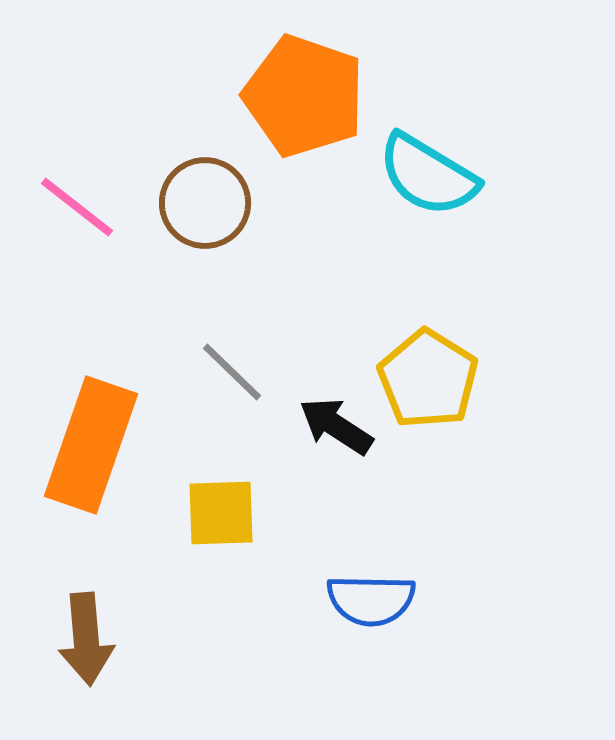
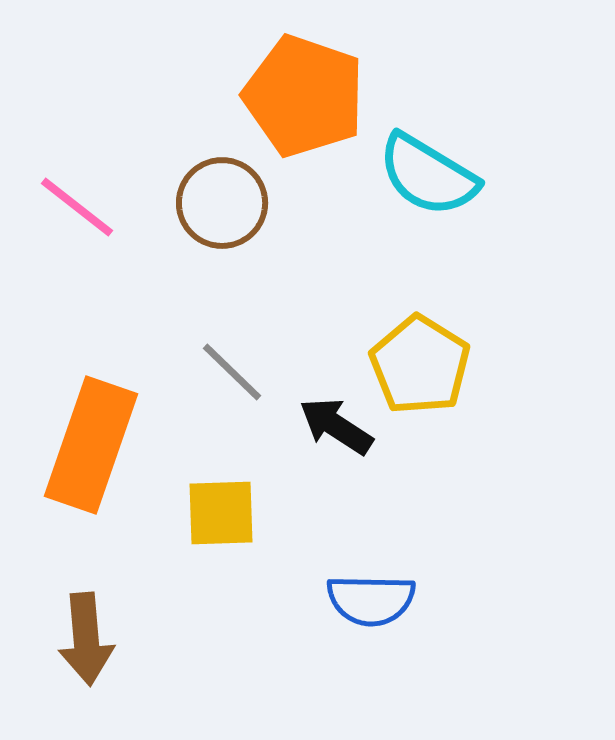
brown circle: moved 17 px right
yellow pentagon: moved 8 px left, 14 px up
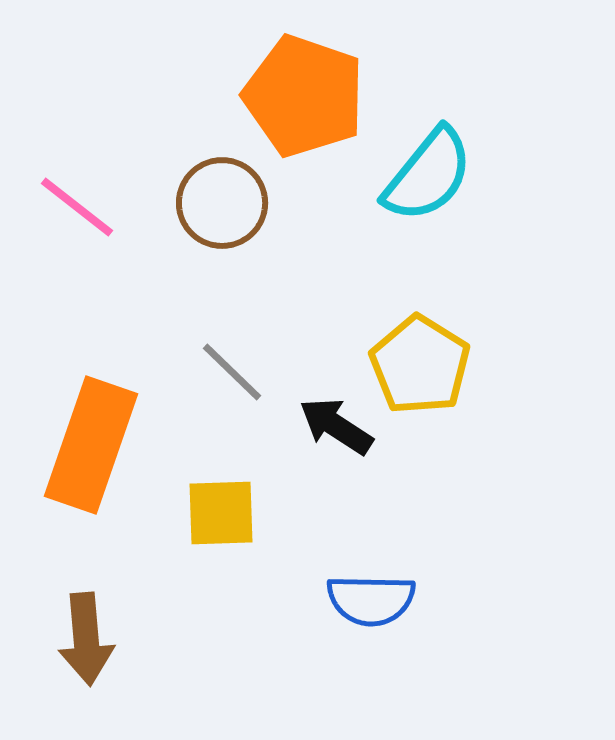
cyan semicircle: rotated 82 degrees counterclockwise
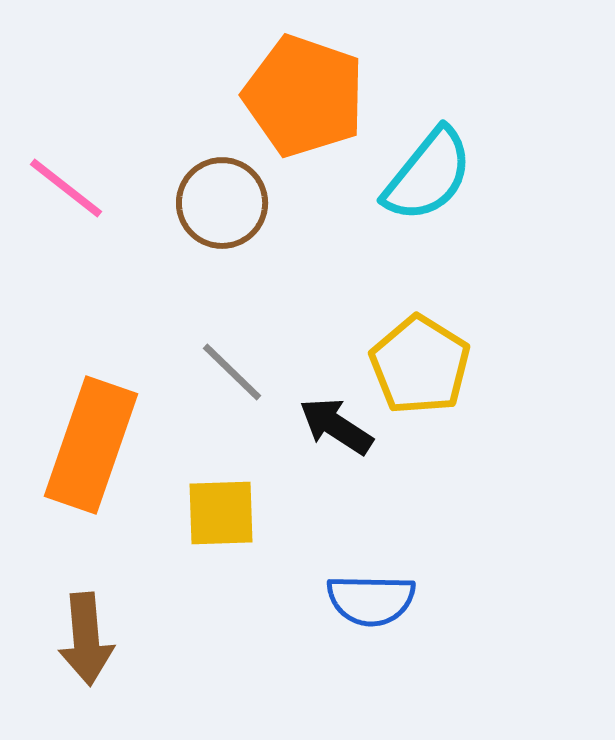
pink line: moved 11 px left, 19 px up
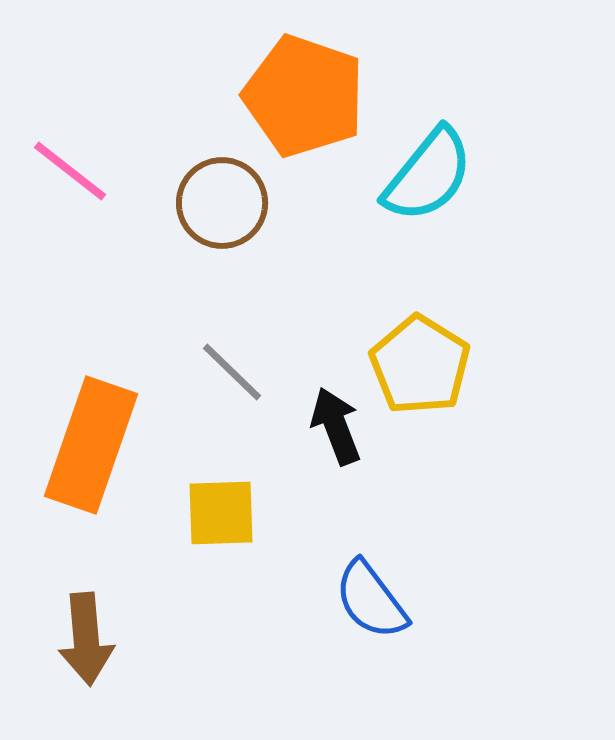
pink line: moved 4 px right, 17 px up
black arrow: rotated 36 degrees clockwise
blue semicircle: rotated 52 degrees clockwise
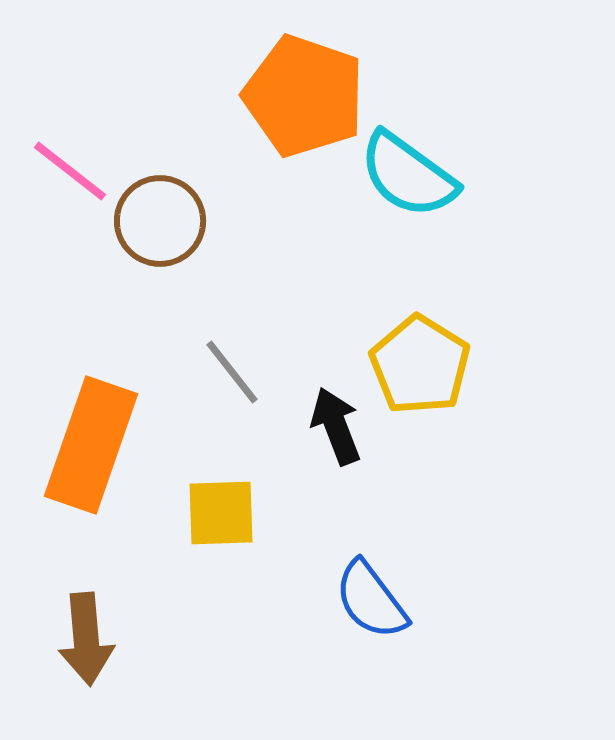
cyan semicircle: moved 20 px left; rotated 87 degrees clockwise
brown circle: moved 62 px left, 18 px down
gray line: rotated 8 degrees clockwise
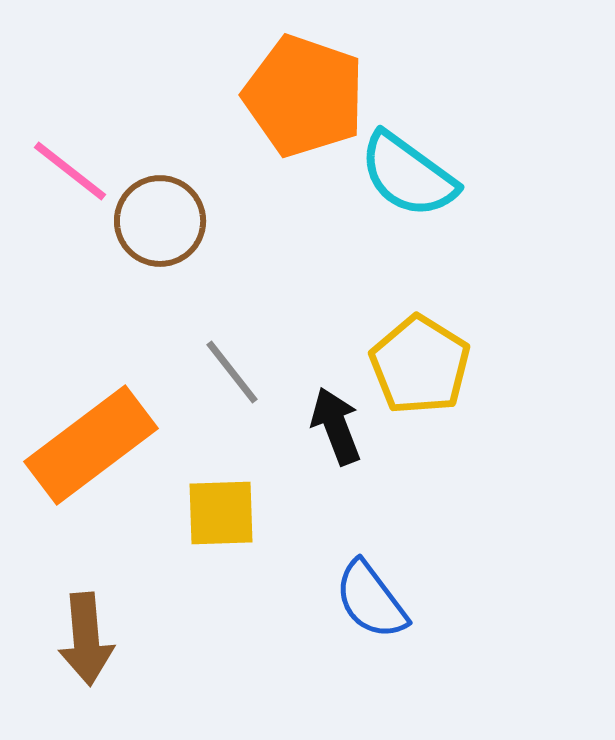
orange rectangle: rotated 34 degrees clockwise
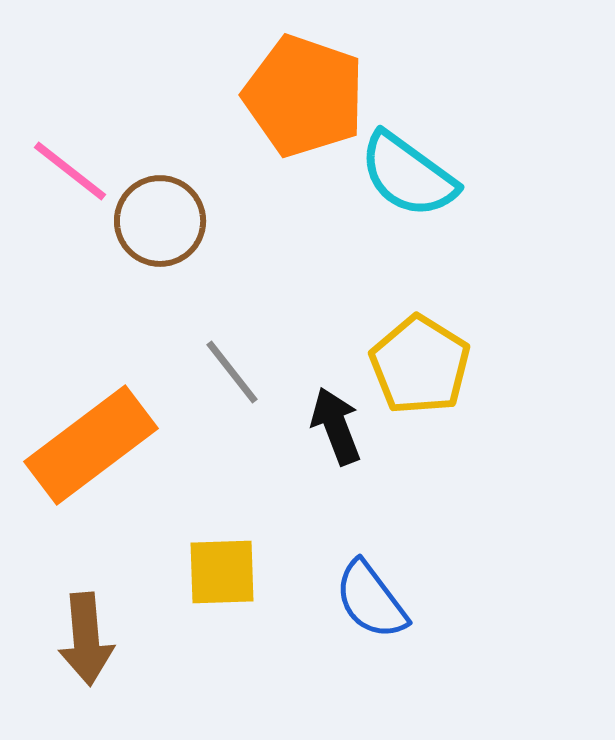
yellow square: moved 1 px right, 59 px down
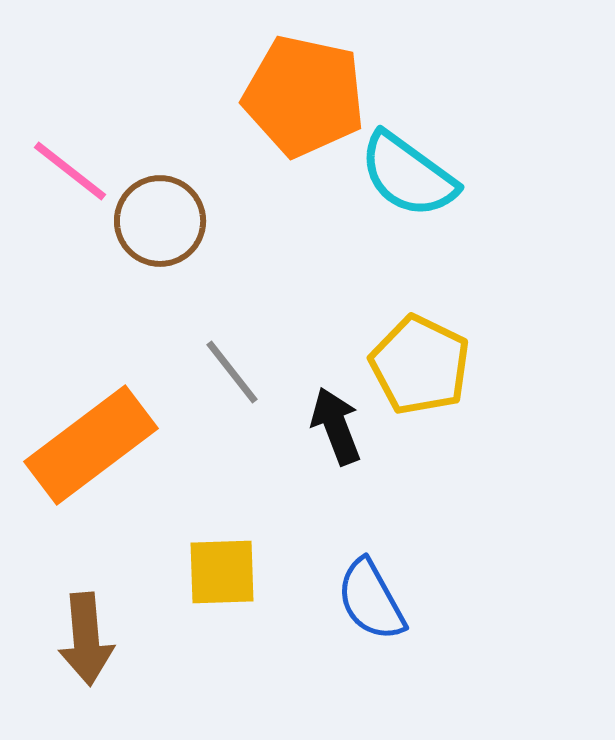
orange pentagon: rotated 7 degrees counterclockwise
yellow pentagon: rotated 6 degrees counterclockwise
blue semicircle: rotated 8 degrees clockwise
